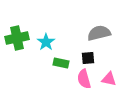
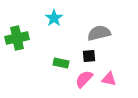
cyan star: moved 8 px right, 24 px up
black square: moved 1 px right, 2 px up
pink semicircle: rotated 60 degrees clockwise
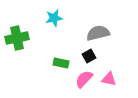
cyan star: rotated 24 degrees clockwise
gray semicircle: moved 1 px left
black square: rotated 24 degrees counterclockwise
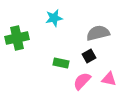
pink semicircle: moved 2 px left, 2 px down
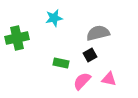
black square: moved 1 px right, 1 px up
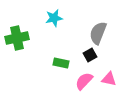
gray semicircle: rotated 55 degrees counterclockwise
pink semicircle: moved 2 px right
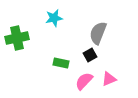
pink triangle: rotated 35 degrees counterclockwise
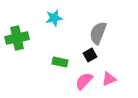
green rectangle: moved 1 px left, 1 px up
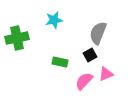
cyan star: moved 2 px down
pink triangle: moved 3 px left, 5 px up
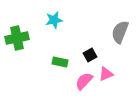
gray semicircle: moved 22 px right, 1 px up
